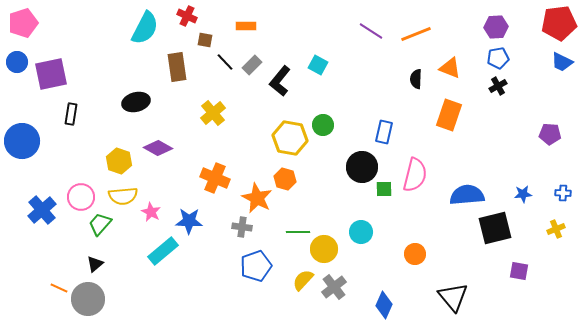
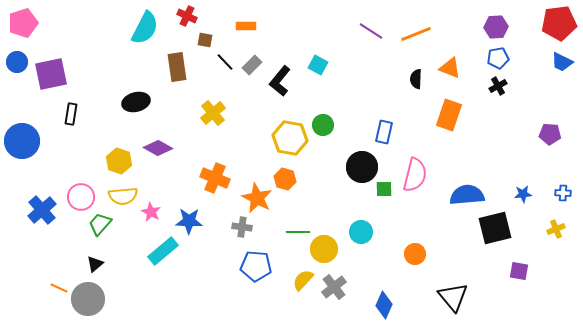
blue pentagon at (256, 266): rotated 24 degrees clockwise
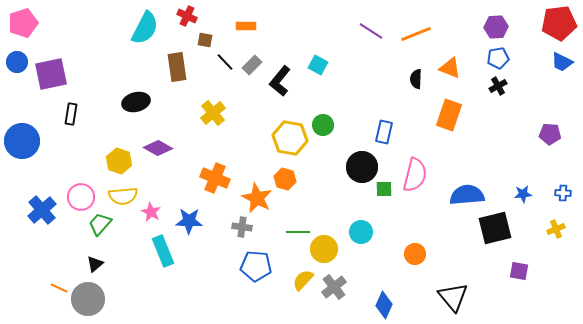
cyan rectangle at (163, 251): rotated 72 degrees counterclockwise
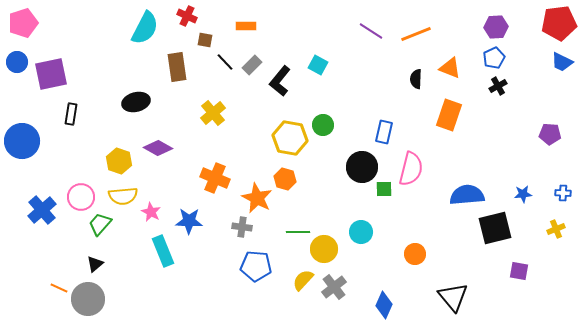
blue pentagon at (498, 58): moved 4 px left; rotated 15 degrees counterclockwise
pink semicircle at (415, 175): moved 4 px left, 6 px up
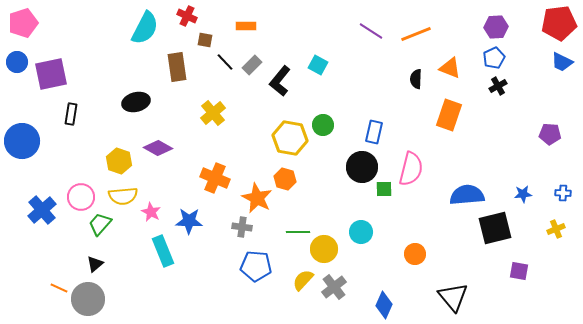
blue rectangle at (384, 132): moved 10 px left
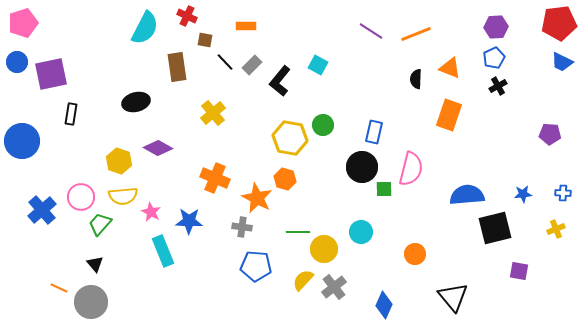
black triangle at (95, 264): rotated 30 degrees counterclockwise
gray circle at (88, 299): moved 3 px right, 3 px down
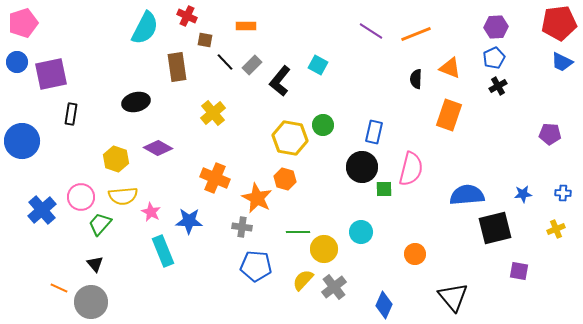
yellow hexagon at (119, 161): moved 3 px left, 2 px up
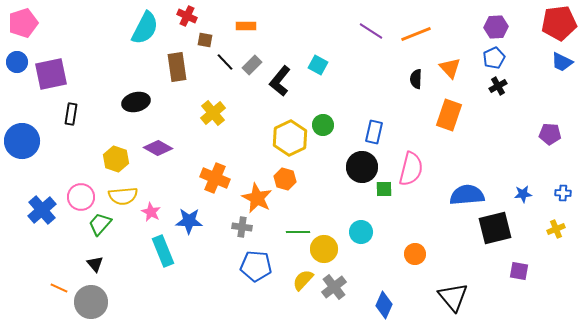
orange triangle at (450, 68): rotated 25 degrees clockwise
yellow hexagon at (290, 138): rotated 24 degrees clockwise
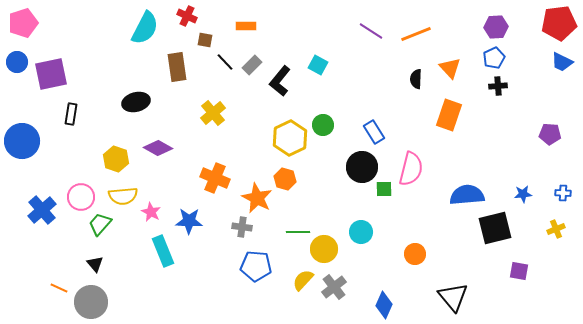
black cross at (498, 86): rotated 24 degrees clockwise
blue rectangle at (374, 132): rotated 45 degrees counterclockwise
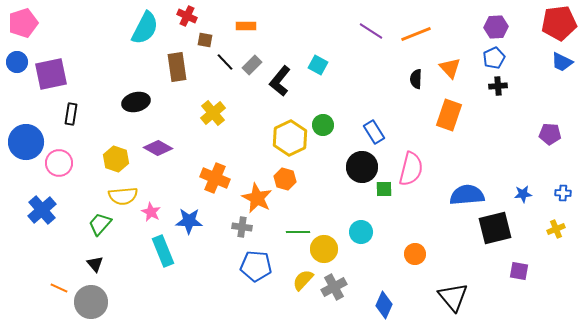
blue circle at (22, 141): moved 4 px right, 1 px down
pink circle at (81, 197): moved 22 px left, 34 px up
gray cross at (334, 287): rotated 10 degrees clockwise
